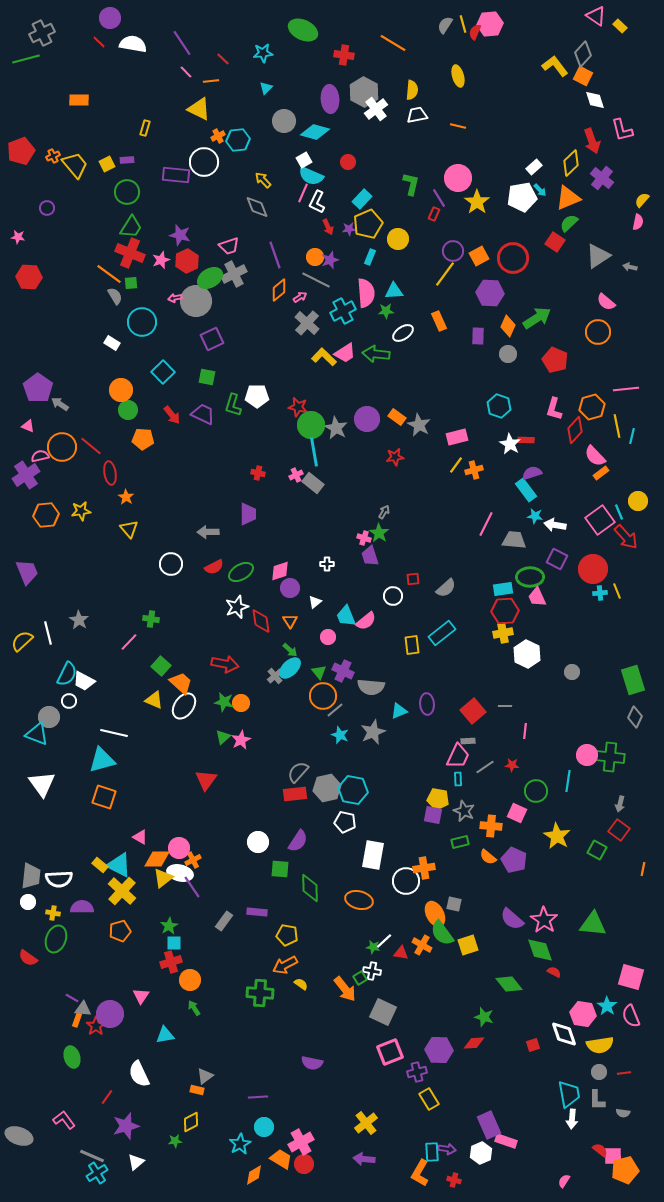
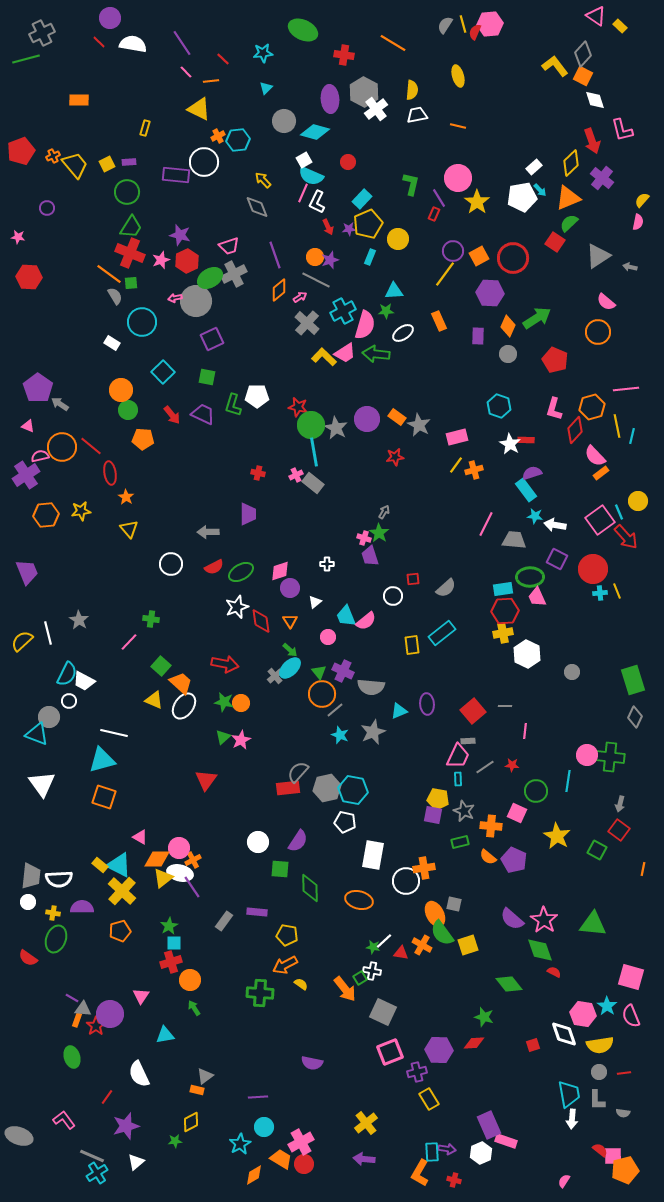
purple rectangle at (127, 160): moved 2 px right, 2 px down
pink semicircle at (366, 293): moved 1 px left, 32 px down; rotated 20 degrees clockwise
orange circle at (323, 696): moved 1 px left, 2 px up
red rectangle at (295, 794): moved 7 px left, 6 px up
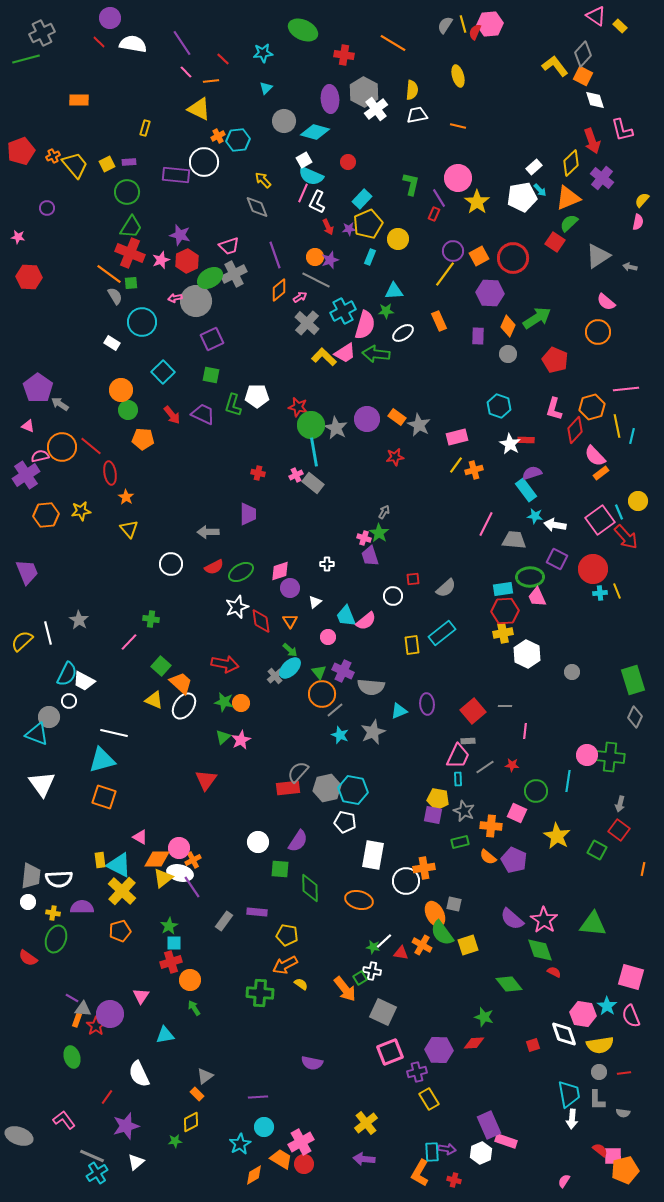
green square at (207, 377): moved 4 px right, 2 px up
yellow rectangle at (100, 865): moved 5 px up; rotated 42 degrees clockwise
orange rectangle at (197, 1090): moved 4 px down; rotated 32 degrees clockwise
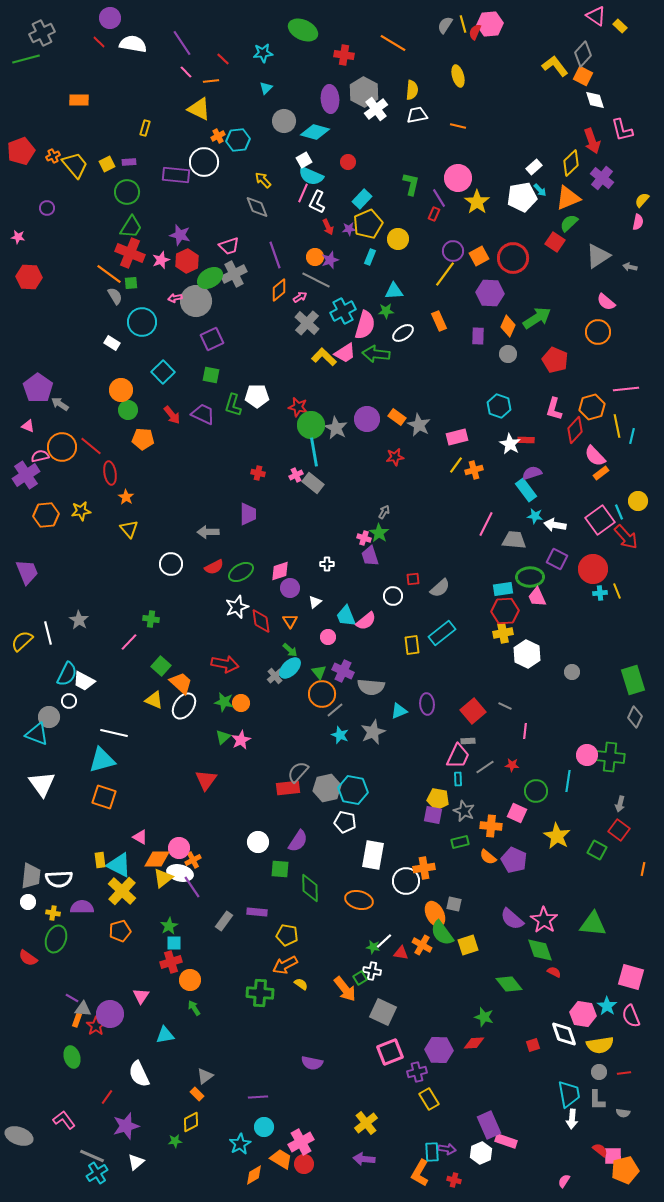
gray semicircle at (446, 588): moved 6 px left
gray line at (505, 706): rotated 24 degrees clockwise
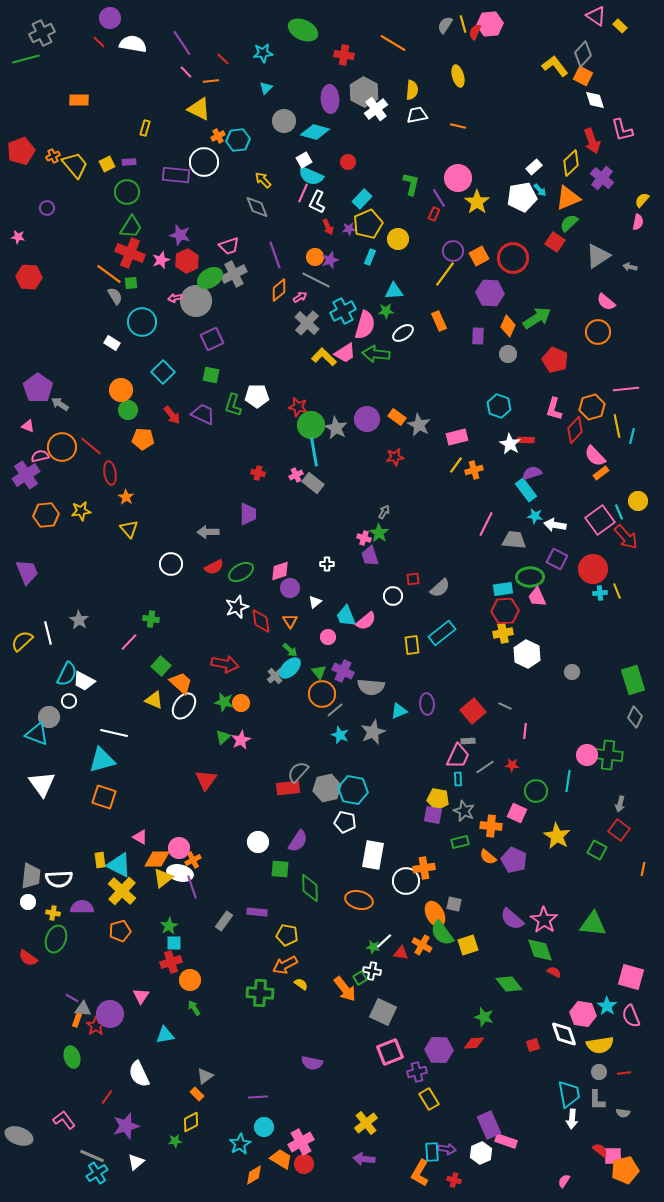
green cross at (610, 757): moved 2 px left, 2 px up
purple line at (192, 887): rotated 15 degrees clockwise
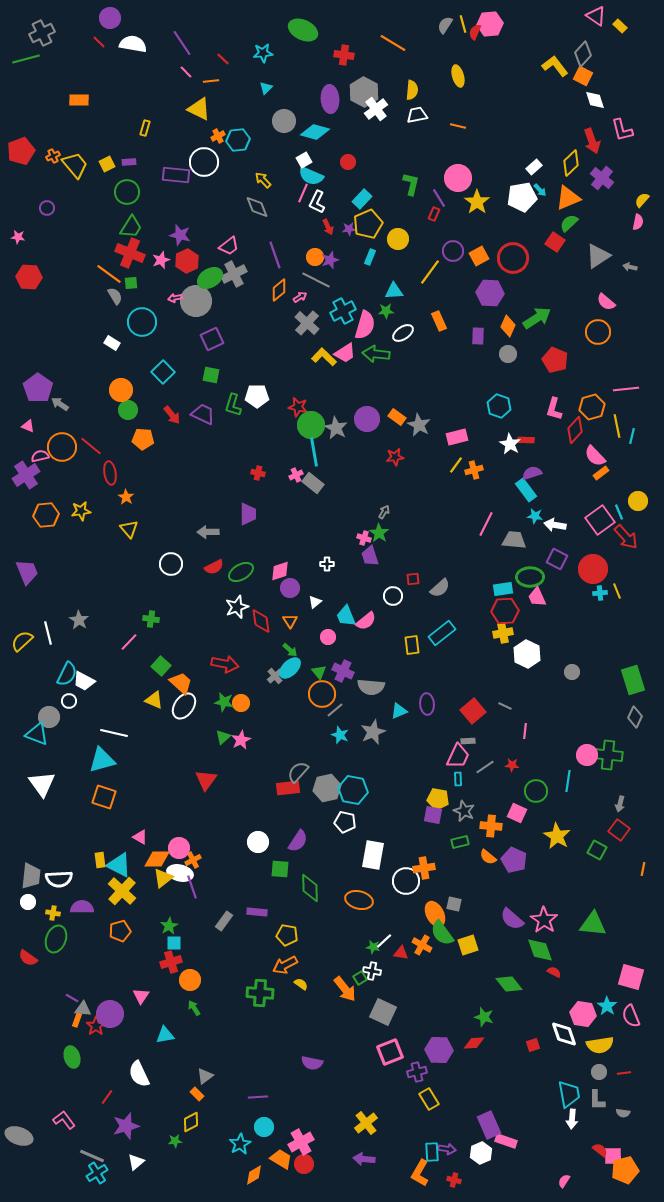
pink trapezoid at (229, 246): rotated 20 degrees counterclockwise
yellow line at (445, 274): moved 15 px left, 2 px up
